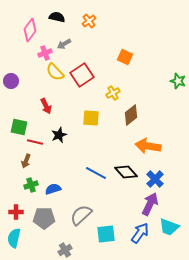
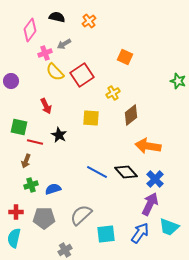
black star: rotated 21 degrees counterclockwise
blue line: moved 1 px right, 1 px up
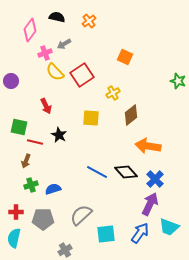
gray pentagon: moved 1 px left, 1 px down
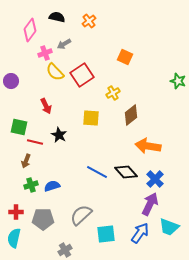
blue semicircle: moved 1 px left, 3 px up
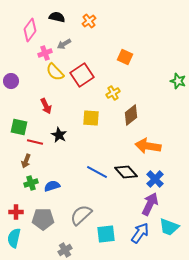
green cross: moved 2 px up
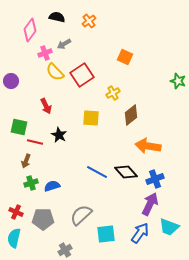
blue cross: rotated 24 degrees clockwise
red cross: rotated 24 degrees clockwise
